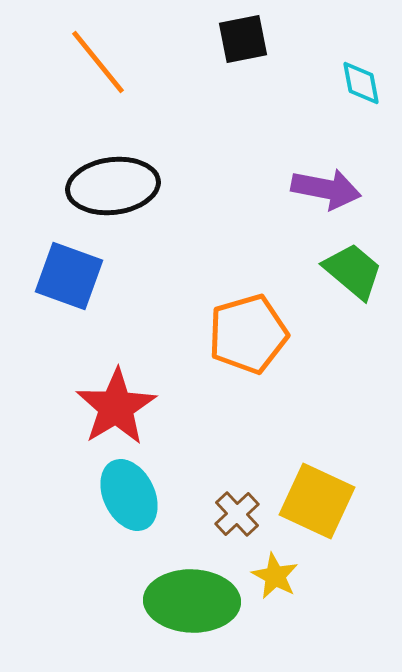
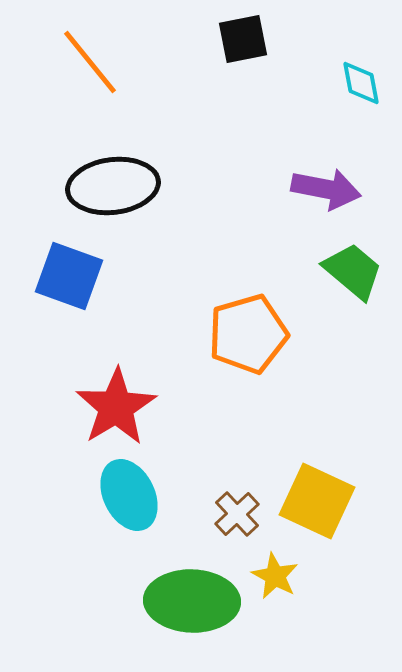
orange line: moved 8 px left
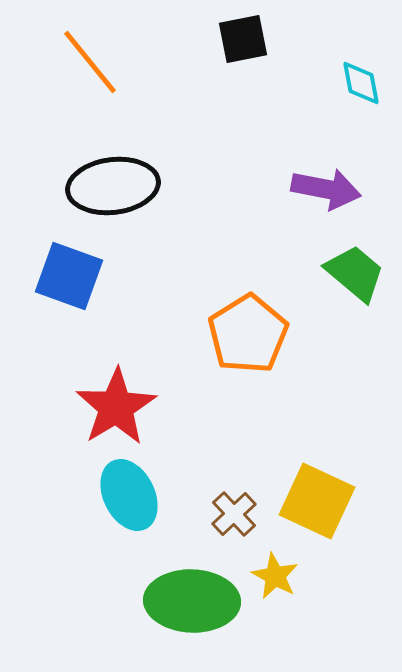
green trapezoid: moved 2 px right, 2 px down
orange pentagon: rotated 16 degrees counterclockwise
brown cross: moved 3 px left
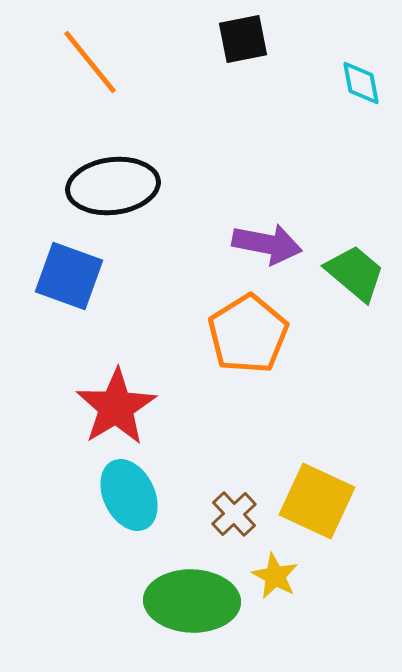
purple arrow: moved 59 px left, 55 px down
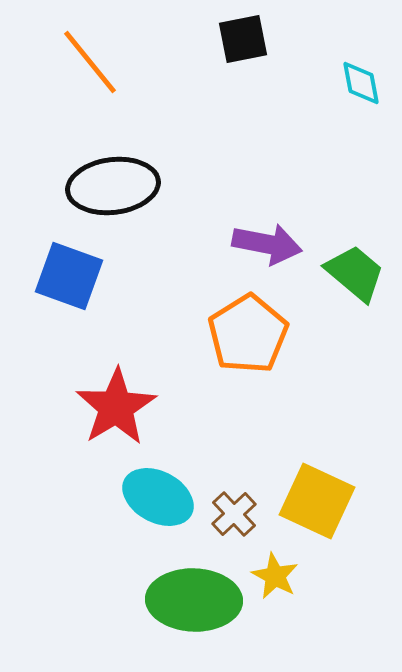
cyan ellipse: moved 29 px right, 2 px down; rotated 36 degrees counterclockwise
green ellipse: moved 2 px right, 1 px up
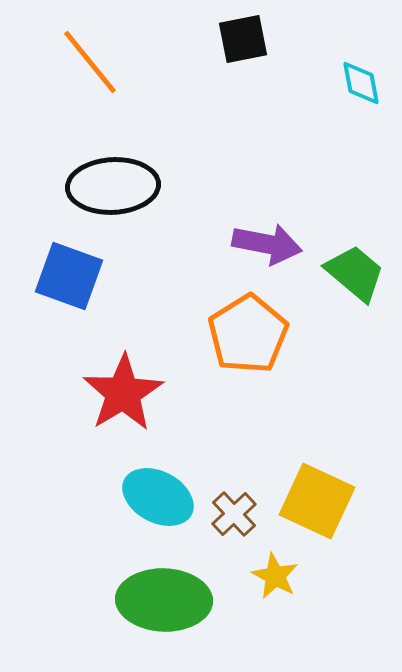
black ellipse: rotated 4 degrees clockwise
red star: moved 7 px right, 14 px up
green ellipse: moved 30 px left
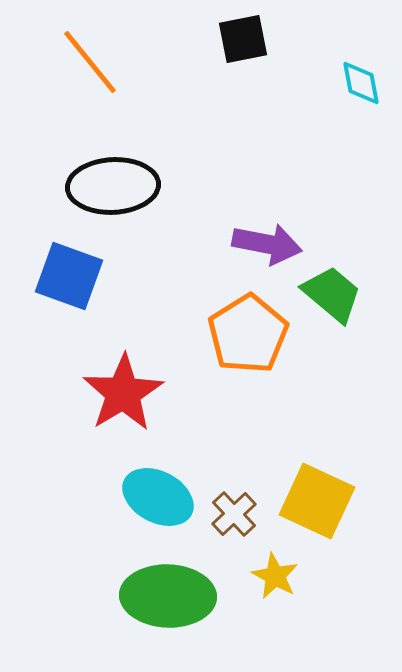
green trapezoid: moved 23 px left, 21 px down
green ellipse: moved 4 px right, 4 px up
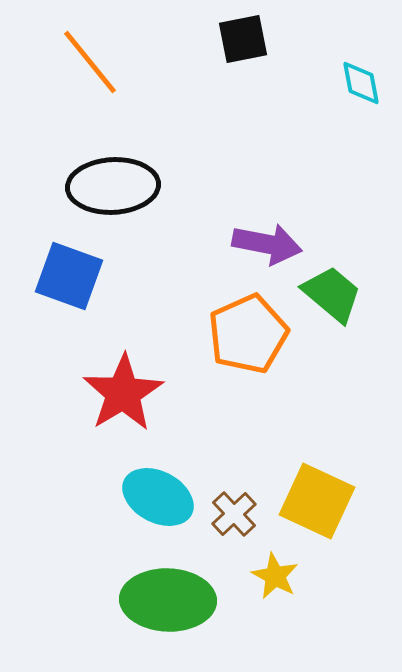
orange pentagon: rotated 8 degrees clockwise
green ellipse: moved 4 px down
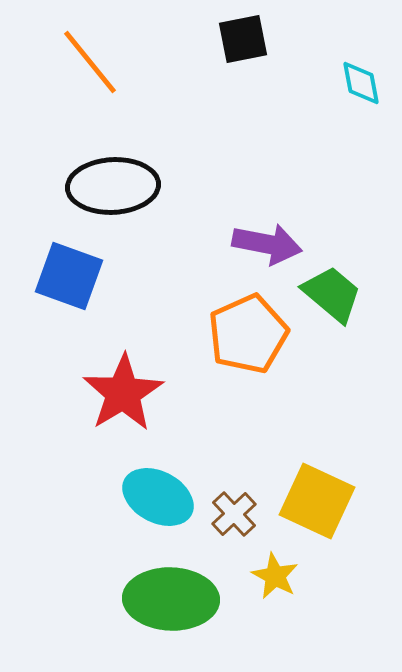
green ellipse: moved 3 px right, 1 px up
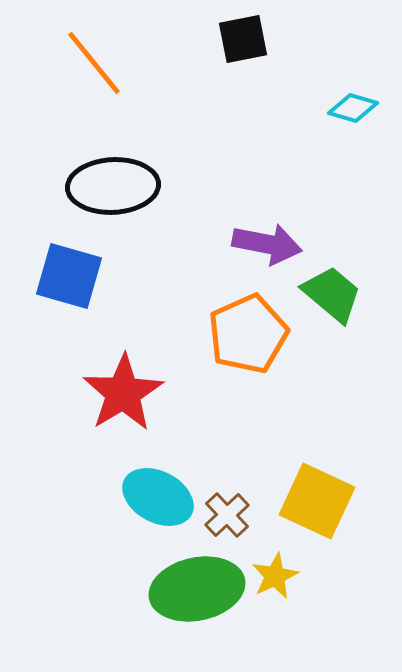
orange line: moved 4 px right, 1 px down
cyan diamond: moved 8 px left, 25 px down; rotated 63 degrees counterclockwise
blue square: rotated 4 degrees counterclockwise
brown cross: moved 7 px left, 1 px down
yellow star: rotated 18 degrees clockwise
green ellipse: moved 26 px right, 10 px up; rotated 14 degrees counterclockwise
